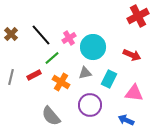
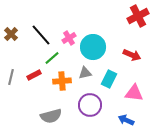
orange cross: moved 1 px right, 1 px up; rotated 36 degrees counterclockwise
gray semicircle: rotated 65 degrees counterclockwise
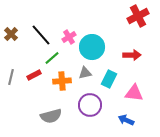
pink cross: moved 1 px up
cyan circle: moved 1 px left
red arrow: rotated 24 degrees counterclockwise
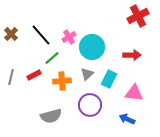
gray triangle: moved 2 px right, 1 px down; rotated 32 degrees counterclockwise
blue arrow: moved 1 px right, 1 px up
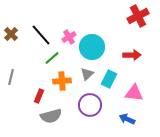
red rectangle: moved 5 px right, 21 px down; rotated 40 degrees counterclockwise
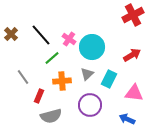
red cross: moved 5 px left, 1 px up
pink cross: moved 2 px down; rotated 24 degrees counterclockwise
red arrow: rotated 30 degrees counterclockwise
gray line: moved 12 px right; rotated 49 degrees counterclockwise
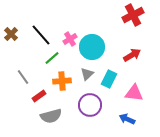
pink cross: moved 1 px right; rotated 24 degrees clockwise
red rectangle: rotated 32 degrees clockwise
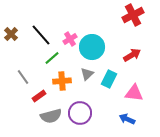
purple circle: moved 10 px left, 8 px down
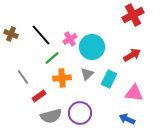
brown cross: rotated 24 degrees counterclockwise
orange cross: moved 3 px up
